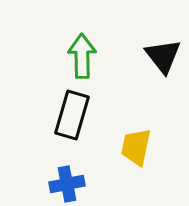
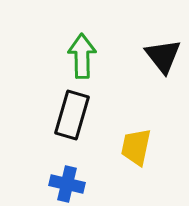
blue cross: rotated 24 degrees clockwise
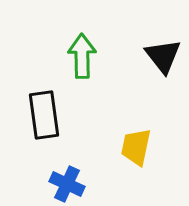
black rectangle: moved 28 px left; rotated 24 degrees counterclockwise
blue cross: rotated 12 degrees clockwise
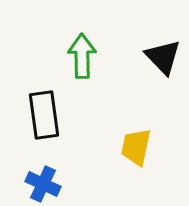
black triangle: moved 1 px down; rotated 6 degrees counterclockwise
blue cross: moved 24 px left
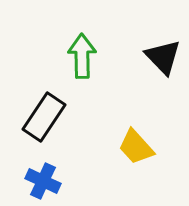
black rectangle: moved 2 px down; rotated 42 degrees clockwise
yellow trapezoid: rotated 54 degrees counterclockwise
blue cross: moved 3 px up
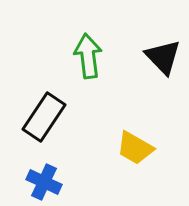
green arrow: moved 6 px right; rotated 6 degrees counterclockwise
yellow trapezoid: moved 1 px left, 1 px down; rotated 18 degrees counterclockwise
blue cross: moved 1 px right, 1 px down
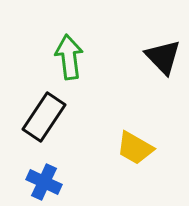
green arrow: moved 19 px left, 1 px down
